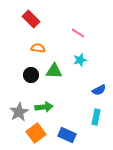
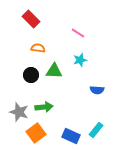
blue semicircle: moved 2 px left; rotated 32 degrees clockwise
gray star: rotated 24 degrees counterclockwise
cyan rectangle: moved 13 px down; rotated 28 degrees clockwise
blue rectangle: moved 4 px right, 1 px down
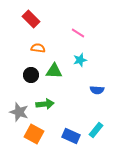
green arrow: moved 1 px right, 3 px up
orange square: moved 2 px left, 1 px down; rotated 24 degrees counterclockwise
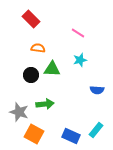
green triangle: moved 2 px left, 2 px up
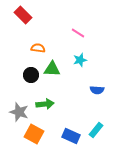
red rectangle: moved 8 px left, 4 px up
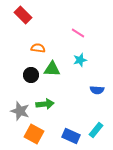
gray star: moved 1 px right, 1 px up
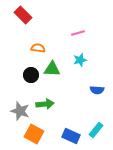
pink line: rotated 48 degrees counterclockwise
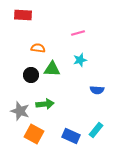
red rectangle: rotated 42 degrees counterclockwise
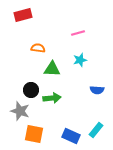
red rectangle: rotated 18 degrees counterclockwise
black circle: moved 15 px down
green arrow: moved 7 px right, 6 px up
orange square: rotated 18 degrees counterclockwise
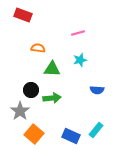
red rectangle: rotated 36 degrees clockwise
gray star: rotated 18 degrees clockwise
orange square: rotated 30 degrees clockwise
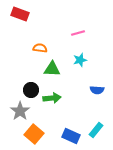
red rectangle: moved 3 px left, 1 px up
orange semicircle: moved 2 px right
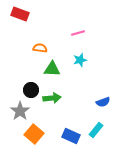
blue semicircle: moved 6 px right, 12 px down; rotated 24 degrees counterclockwise
